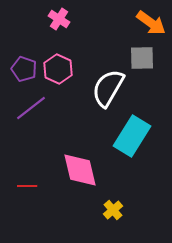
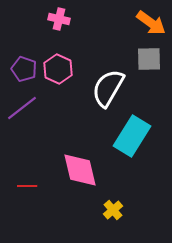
pink cross: rotated 20 degrees counterclockwise
gray square: moved 7 px right, 1 px down
purple line: moved 9 px left
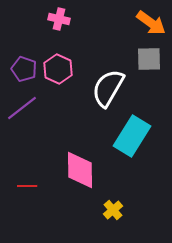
pink diamond: rotated 12 degrees clockwise
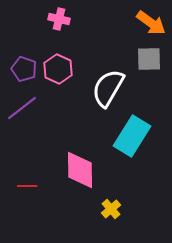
yellow cross: moved 2 px left, 1 px up
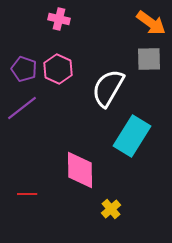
red line: moved 8 px down
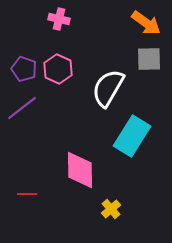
orange arrow: moved 5 px left
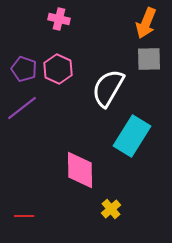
orange arrow: rotated 76 degrees clockwise
red line: moved 3 px left, 22 px down
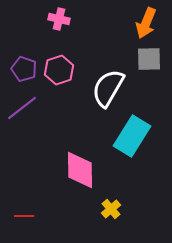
pink hexagon: moved 1 px right, 1 px down; rotated 16 degrees clockwise
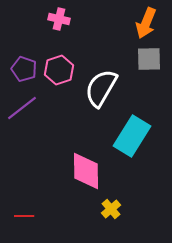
white semicircle: moved 7 px left
pink diamond: moved 6 px right, 1 px down
